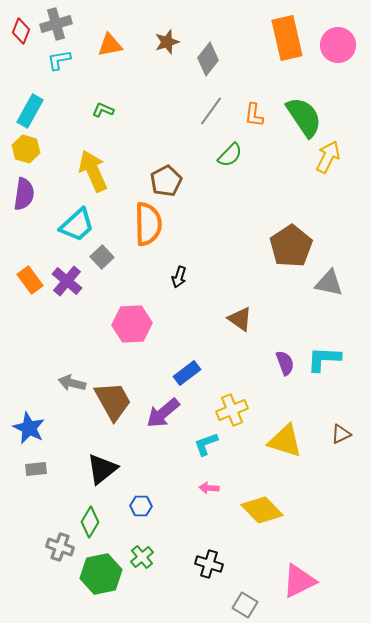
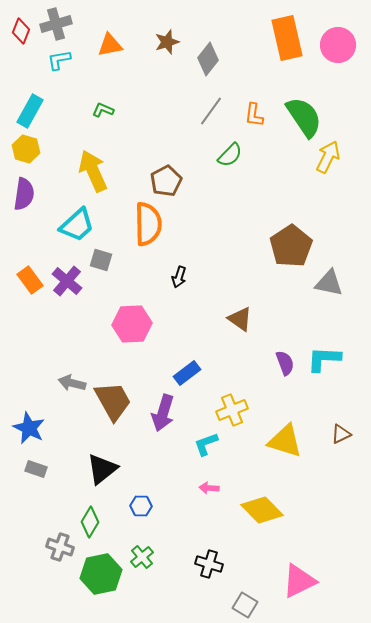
gray square at (102, 257): moved 1 px left, 3 px down; rotated 30 degrees counterclockwise
purple arrow at (163, 413): rotated 33 degrees counterclockwise
gray rectangle at (36, 469): rotated 25 degrees clockwise
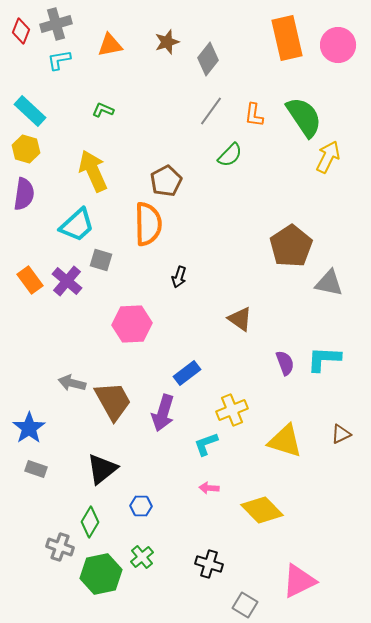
cyan rectangle at (30, 111): rotated 76 degrees counterclockwise
blue star at (29, 428): rotated 12 degrees clockwise
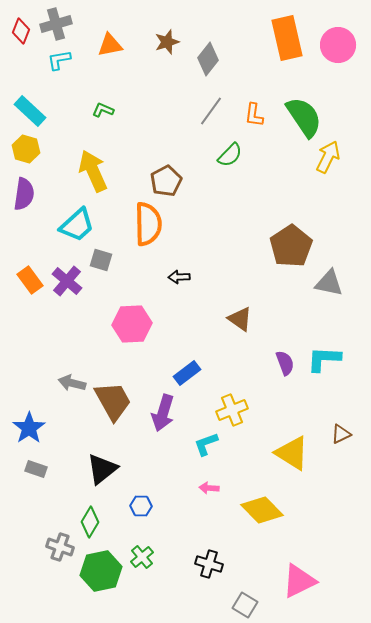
black arrow at (179, 277): rotated 70 degrees clockwise
yellow triangle at (285, 441): moved 7 px right, 12 px down; rotated 15 degrees clockwise
green hexagon at (101, 574): moved 3 px up
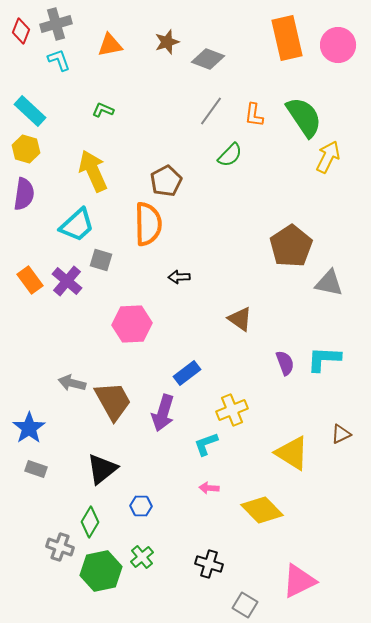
gray diamond at (208, 59): rotated 72 degrees clockwise
cyan L-shape at (59, 60): rotated 80 degrees clockwise
